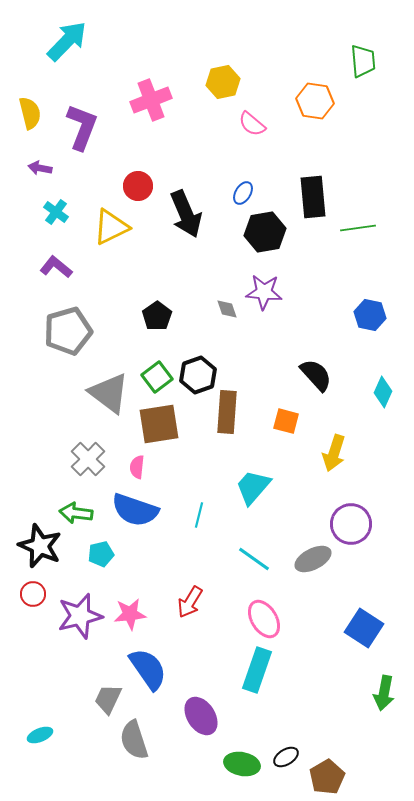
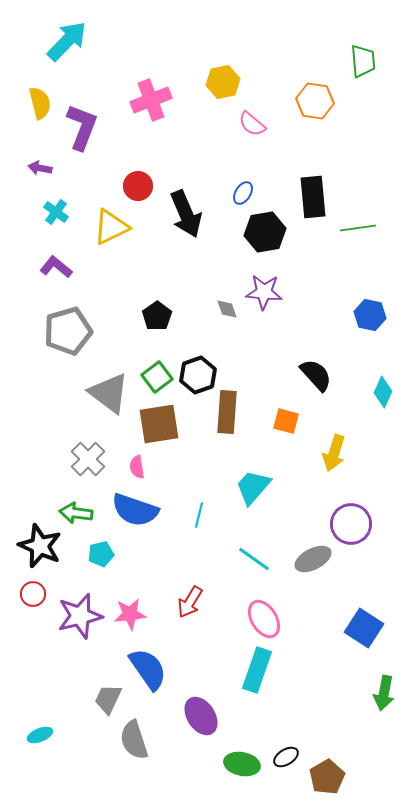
yellow semicircle at (30, 113): moved 10 px right, 10 px up
pink semicircle at (137, 467): rotated 15 degrees counterclockwise
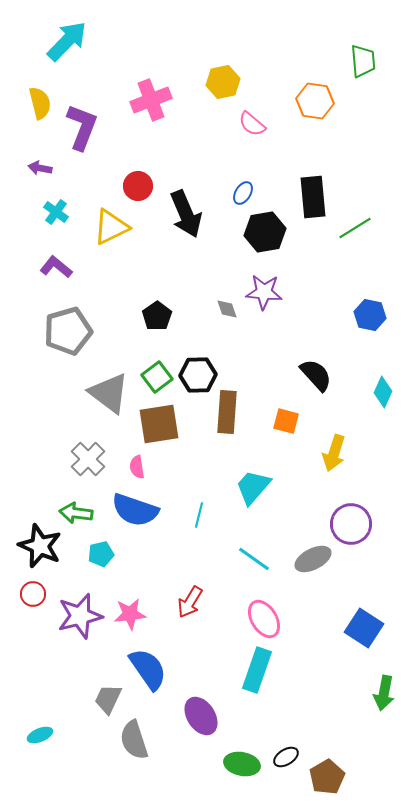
green line at (358, 228): moved 3 px left; rotated 24 degrees counterclockwise
black hexagon at (198, 375): rotated 18 degrees clockwise
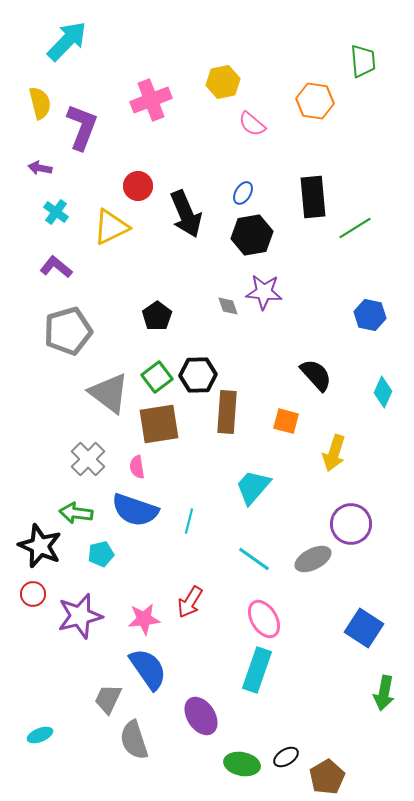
black hexagon at (265, 232): moved 13 px left, 3 px down
gray diamond at (227, 309): moved 1 px right, 3 px up
cyan line at (199, 515): moved 10 px left, 6 px down
pink star at (130, 614): moved 14 px right, 5 px down
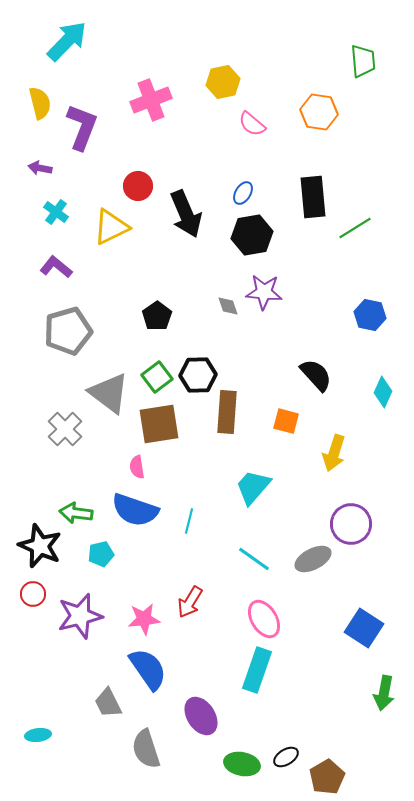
orange hexagon at (315, 101): moved 4 px right, 11 px down
gray cross at (88, 459): moved 23 px left, 30 px up
gray trapezoid at (108, 699): moved 4 px down; rotated 52 degrees counterclockwise
cyan ellipse at (40, 735): moved 2 px left; rotated 15 degrees clockwise
gray semicircle at (134, 740): moved 12 px right, 9 px down
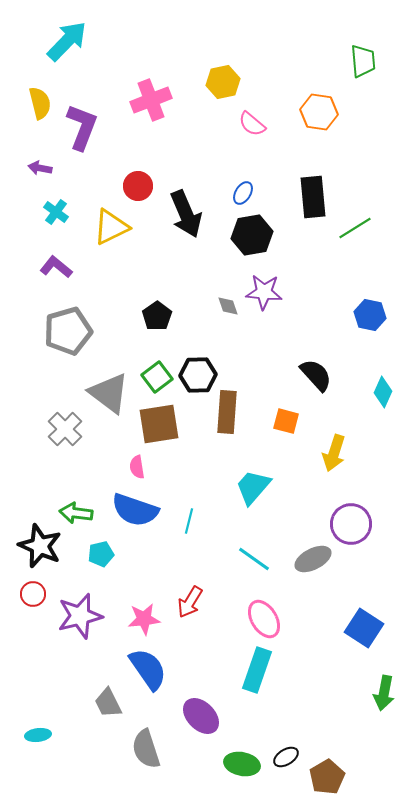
purple ellipse at (201, 716): rotated 12 degrees counterclockwise
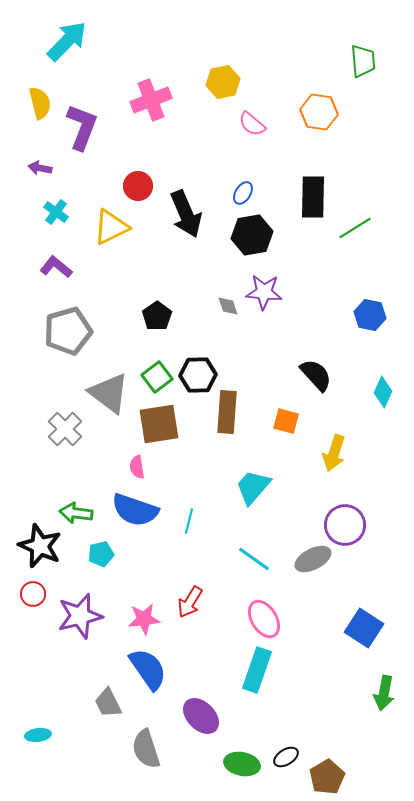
black rectangle at (313, 197): rotated 6 degrees clockwise
purple circle at (351, 524): moved 6 px left, 1 px down
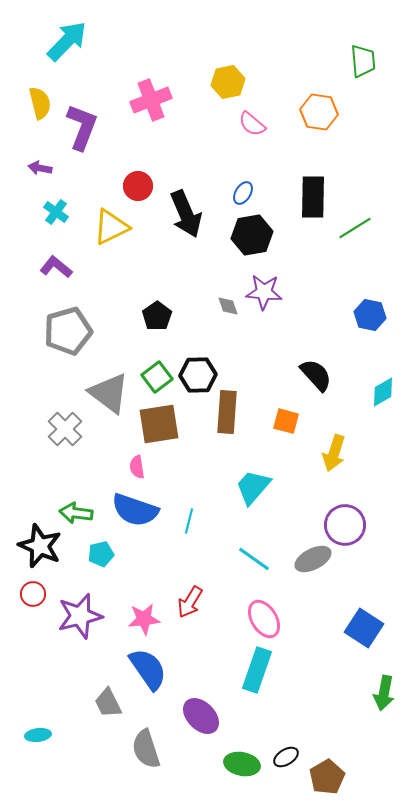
yellow hexagon at (223, 82): moved 5 px right
cyan diamond at (383, 392): rotated 36 degrees clockwise
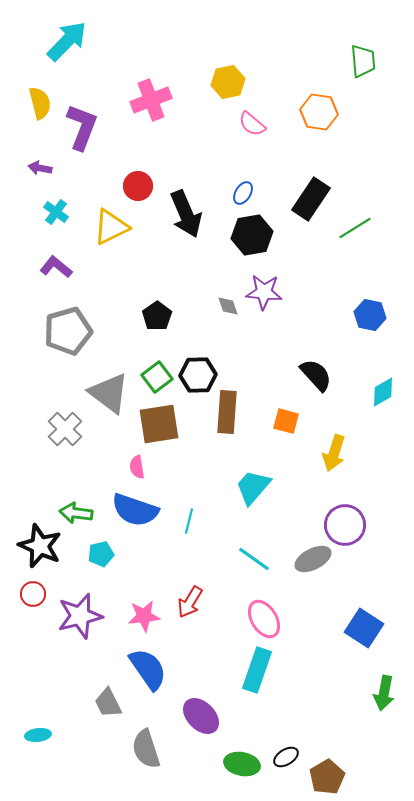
black rectangle at (313, 197): moved 2 px left, 2 px down; rotated 33 degrees clockwise
pink star at (144, 619): moved 3 px up
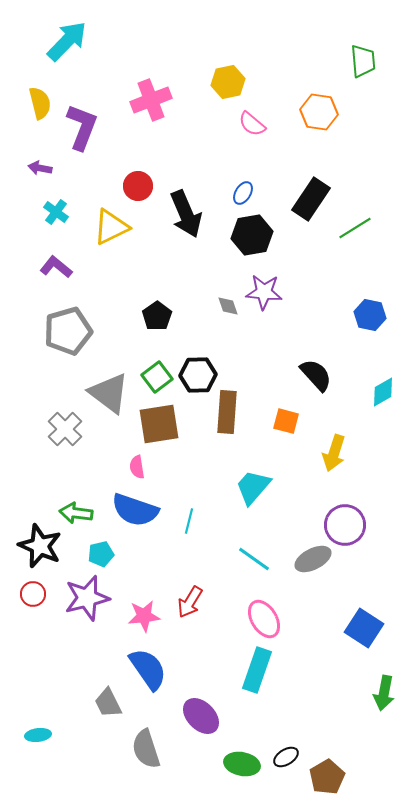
purple star at (80, 616): moved 7 px right, 18 px up
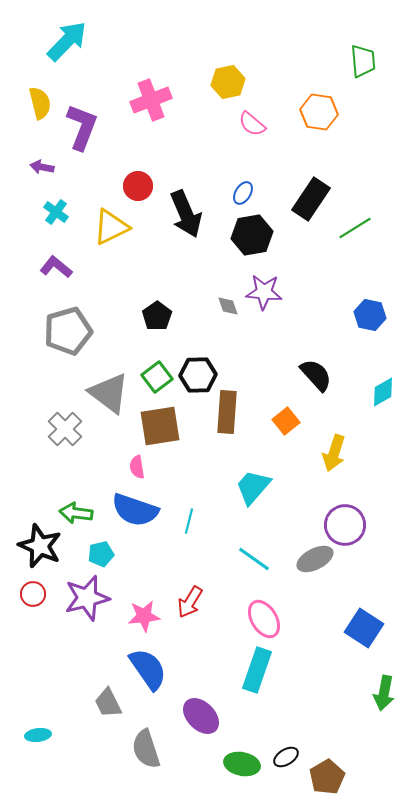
purple arrow at (40, 168): moved 2 px right, 1 px up
orange square at (286, 421): rotated 36 degrees clockwise
brown square at (159, 424): moved 1 px right, 2 px down
gray ellipse at (313, 559): moved 2 px right
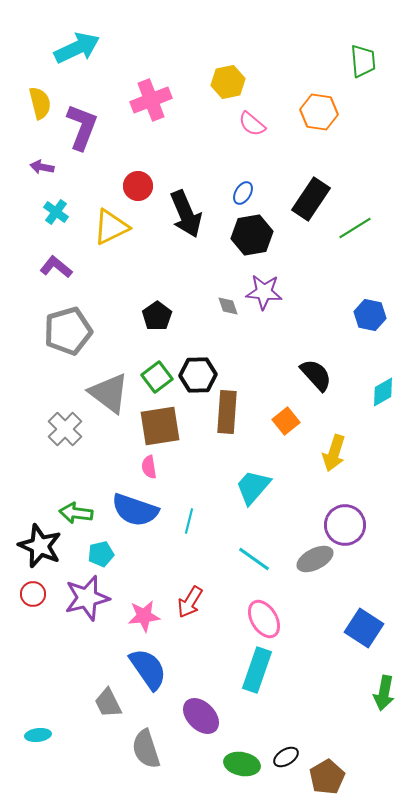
cyan arrow at (67, 41): moved 10 px right, 7 px down; rotated 21 degrees clockwise
pink semicircle at (137, 467): moved 12 px right
